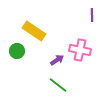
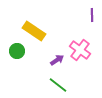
pink cross: rotated 25 degrees clockwise
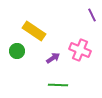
purple line: rotated 24 degrees counterclockwise
pink cross: rotated 15 degrees counterclockwise
purple arrow: moved 4 px left, 2 px up
green line: rotated 36 degrees counterclockwise
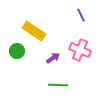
purple line: moved 11 px left
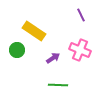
green circle: moved 1 px up
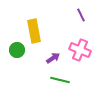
yellow rectangle: rotated 45 degrees clockwise
green line: moved 2 px right, 5 px up; rotated 12 degrees clockwise
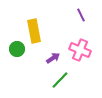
green circle: moved 1 px up
green line: rotated 60 degrees counterclockwise
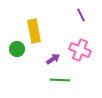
purple arrow: moved 1 px down
green line: rotated 48 degrees clockwise
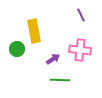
pink cross: rotated 15 degrees counterclockwise
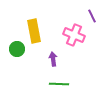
purple line: moved 11 px right, 1 px down
pink cross: moved 6 px left, 15 px up; rotated 15 degrees clockwise
purple arrow: rotated 64 degrees counterclockwise
green line: moved 1 px left, 4 px down
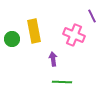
green circle: moved 5 px left, 10 px up
green line: moved 3 px right, 2 px up
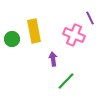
purple line: moved 2 px left, 2 px down
green line: moved 4 px right, 1 px up; rotated 48 degrees counterclockwise
